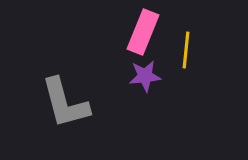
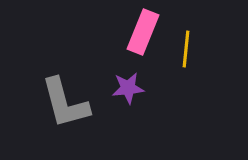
yellow line: moved 1 px up
purple star: moved 17 px left, 12 px down
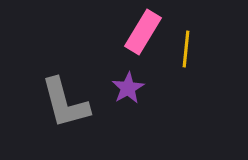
pink rectangle: rotated 9 degrees clockwise
purple star: rotated 24 degrees counterclockwise
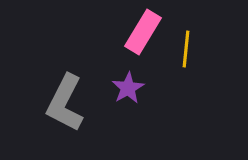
gray L-shape: rotated 42 degrees clockwise
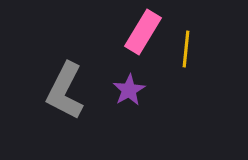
purple star: moved 1 px right, 2 px down
gray L-shape: moved 12 px up
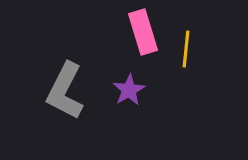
pink rectangle: rotated 48 degrees counterclockwise
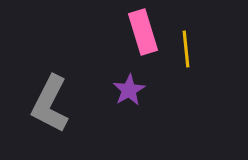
yellow line: rotated 12 degrees counterclockwise
gray L-shape: moved 15 px left, 13 px down
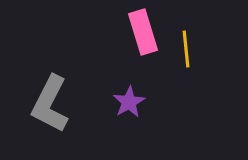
purple star: moved 12 px down
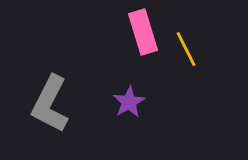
yellow line: rotated 21 degrees counterclockwise
